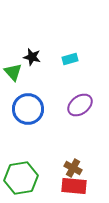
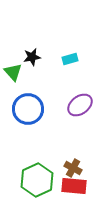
black star: rotated 24 degrees counterclockwise
green hexagon: moved 16 px right, 2 px down; rotated 16 degrees counterclockwise
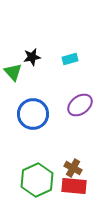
blue circle: moved 5 px right, 5 px down
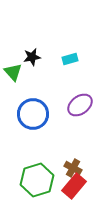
green hexagon: rotated 8 degrees clockwise
red rectangle: rotated 55 degrees counterclockwise
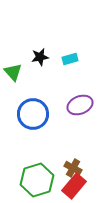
black star: moved 8 px right
purple ellipse: rotated 15 degrees clockwise
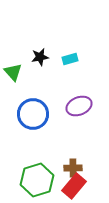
purple ellipse: moved 1 px left, 1 px down
brown cross: rotated 30 degrees counterclockwise
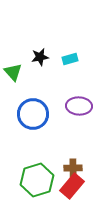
purple ellipse: rotated 25 degrees clockwise
red rectangle: moved 2 px left
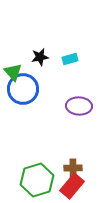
blue circle: moved 10 px left, 25 px up
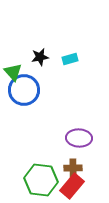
blue circle: moved 1 px right, 1 px down
purple ellipse: moved 32 px down
green hexagon: moved 4 px right; rotated 24 degrees clockwise
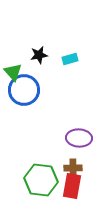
black star: moved 1 px left, 2 px up
red rectangle: rotated 30 degrees counterclockwise
